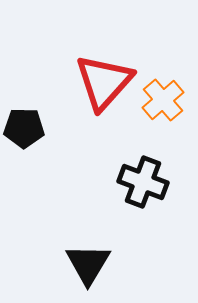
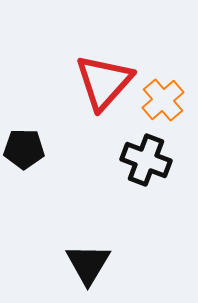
black pentagon: moved 21 px down
black cross: moved 3 px right, 22 px up
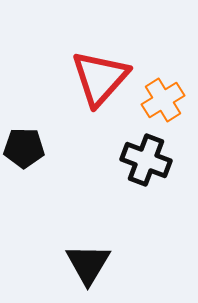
red triangle: moved 4 px left, 4 px up
orange cross: rotated 9 degrees clockwise
black pentagon: moved 1 px up
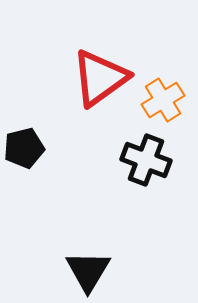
red triangle: rotated 12 degrees clockwise
black pentagon: rotated 15 degrees counterclockwise
black triangle: moved 7 px down
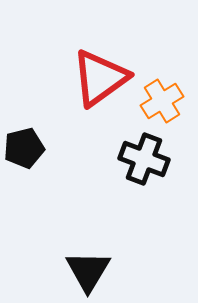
orange cross: moved 1 px left, 1 px down
black cross: moved 2 px left, 1 px up
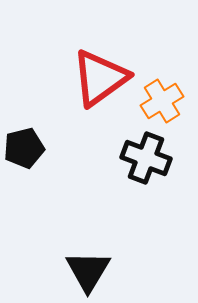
black cross: moved 2 px right, 1 px up
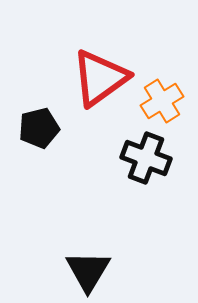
black pentagon: moved 15 px right, 20 px up
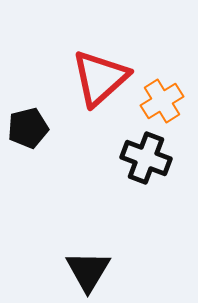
red triangle: rotated 6 degrees counterclockwise
black pentagon: moved 11 px left
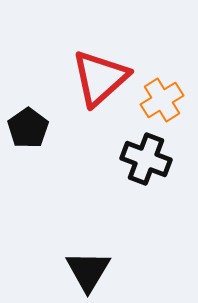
orange cross: moved 1 px up
black pentagon: rotated 21 degrees counterclockwise
black cross: moved 1 px down
